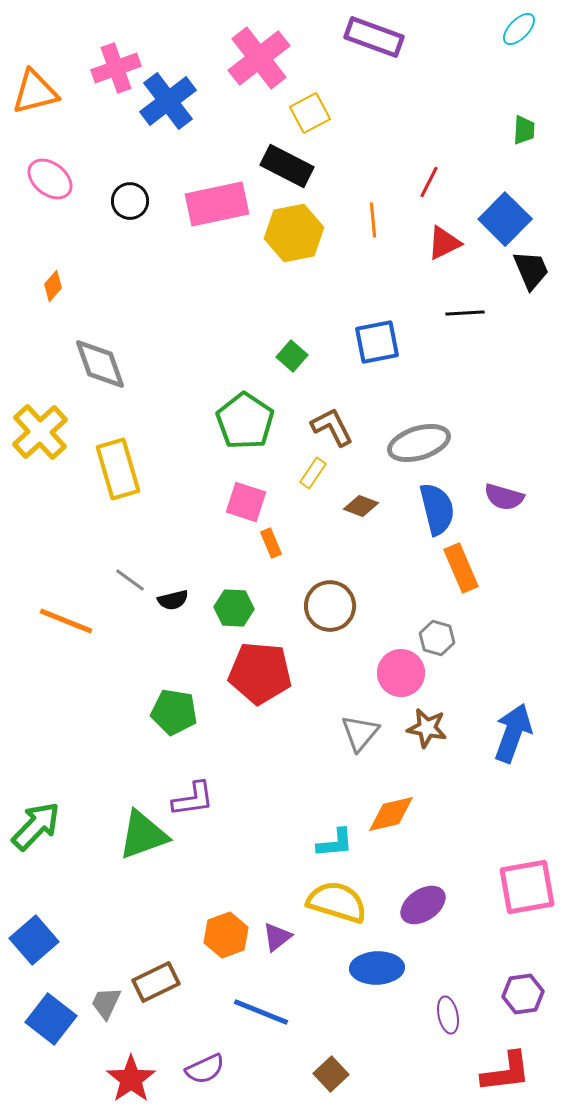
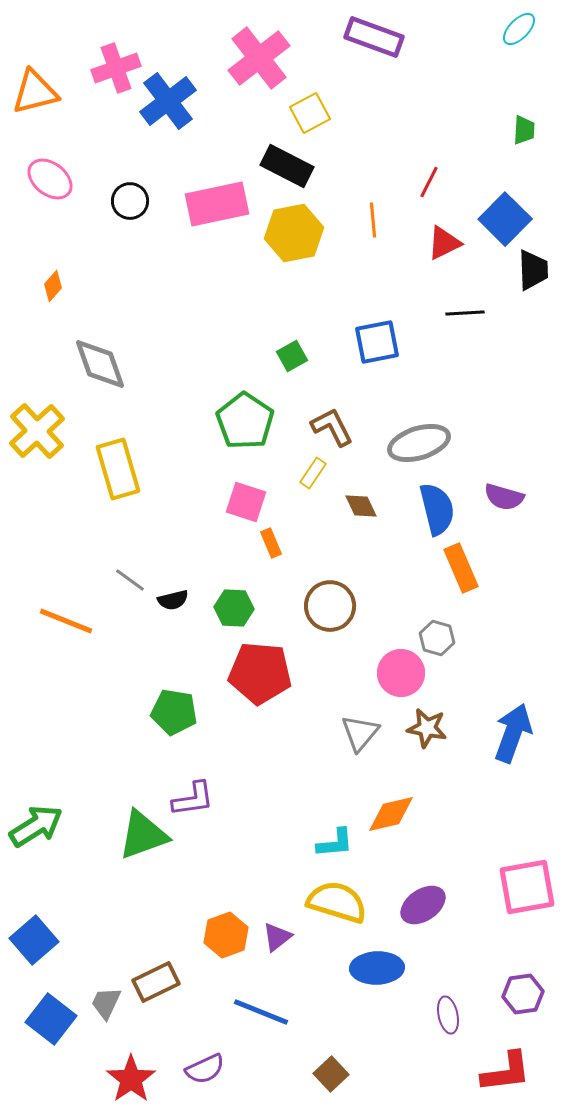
black trapezoid at (531, 270): moved 2 px right; rotated 21 degrees clockwise
green square at (292, 356): rotated 20 degrees clockwise
yellow cross at (40, 432): moved 3 px left, 1 px up
brown diamond at (361, 506): rotated 44 degrees clockwise
green arrow at (36, 826): rotated 14 degrees clockwise
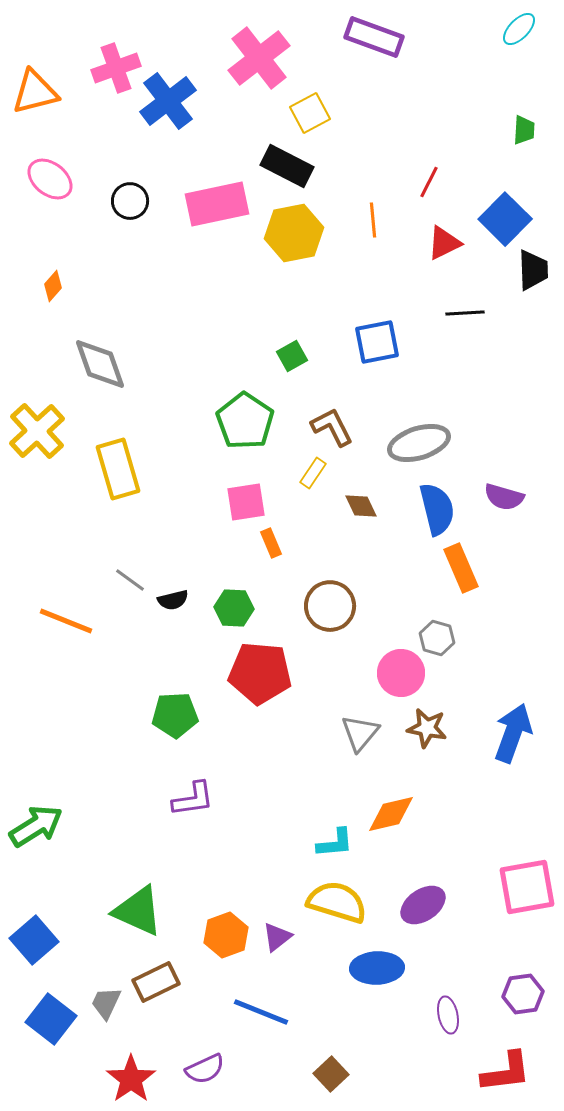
pink square at (246, 502): rotated 27 degrees counterclockwise
green pentagon at (174, 712): moved 1 px right, 3 px down; rotated 12 degrees counterclockwise
green triangle at (143, 835): moved 5 px left, 76 px down; rotated 44 degrees clockwise
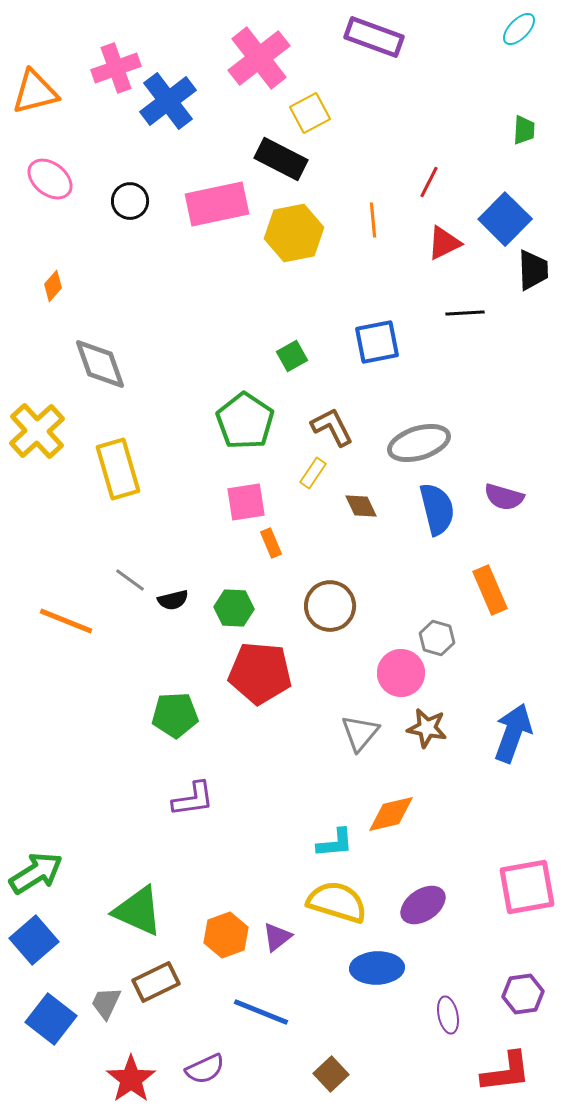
black rectangle at (287, 166): moved 6 px left, 7 px up
orange rectangle at (461, 568): moved 29 px right, 22 px down
green arrow at (36, 826): moved 47 px down
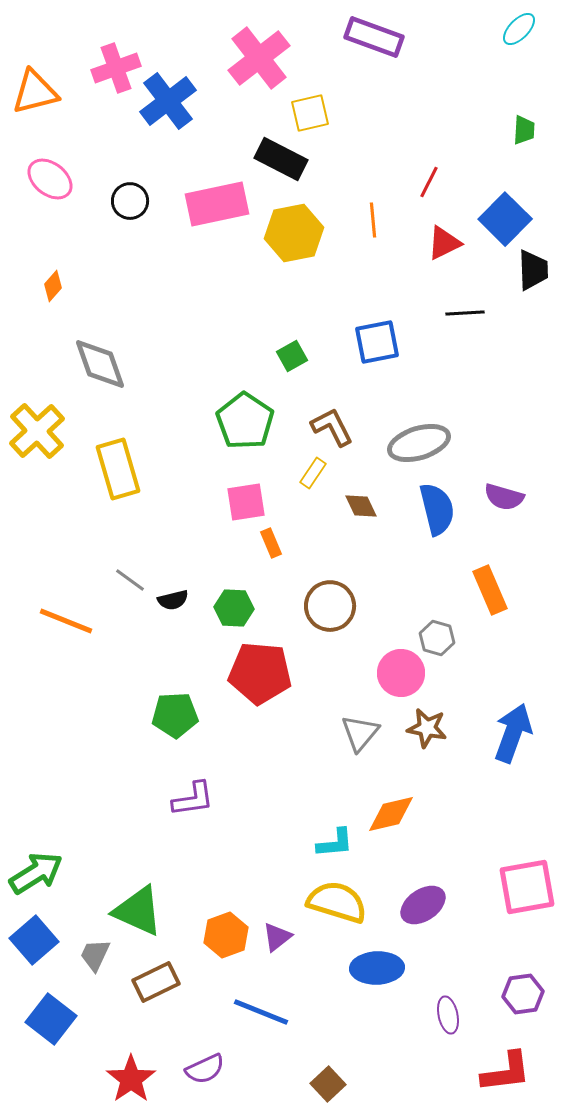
yellow square at (310, 113): rotated 15 degrees clockwise
gray trapezoid at (106, 1003): moved 11 px left, 48 px up
brown square at (331, 1074): moved 3 px left, 10 px down
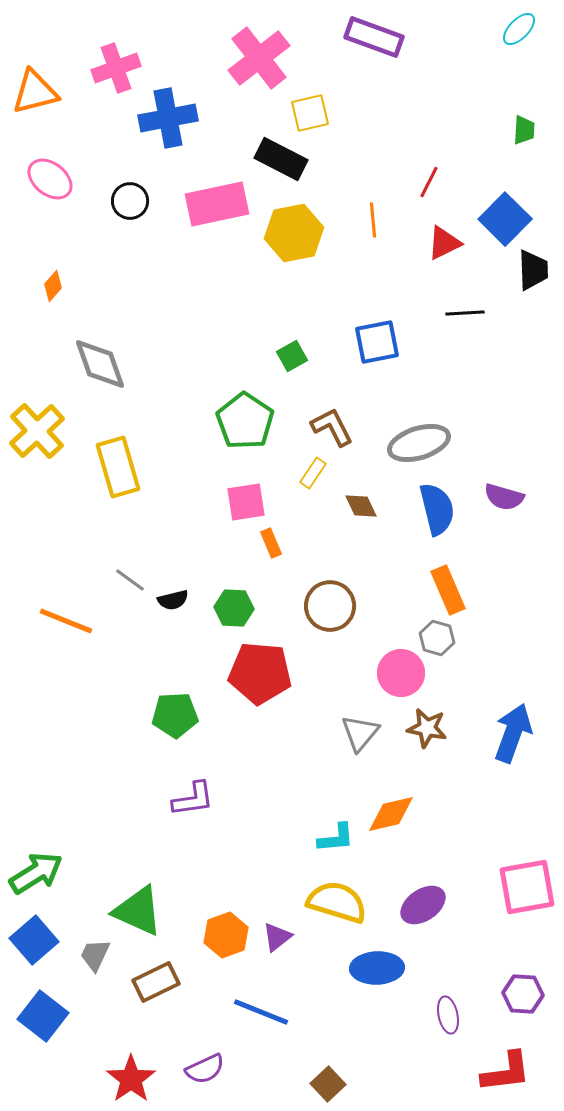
blue cross at (168, 101): moved 17 px down; rotated 26 degrees clockwise
yellow rectangle at (118, 469): moved 2 px up
orange rectangle at (490, 590): moved 42 px left
cyan L-shape at (335, 843): moved 1 px right, 5 px up
purple hexagon at (523, 994): rotated 12 degrees clockwise
blue square at (51, 1019): moved 8 px left, 3 px up
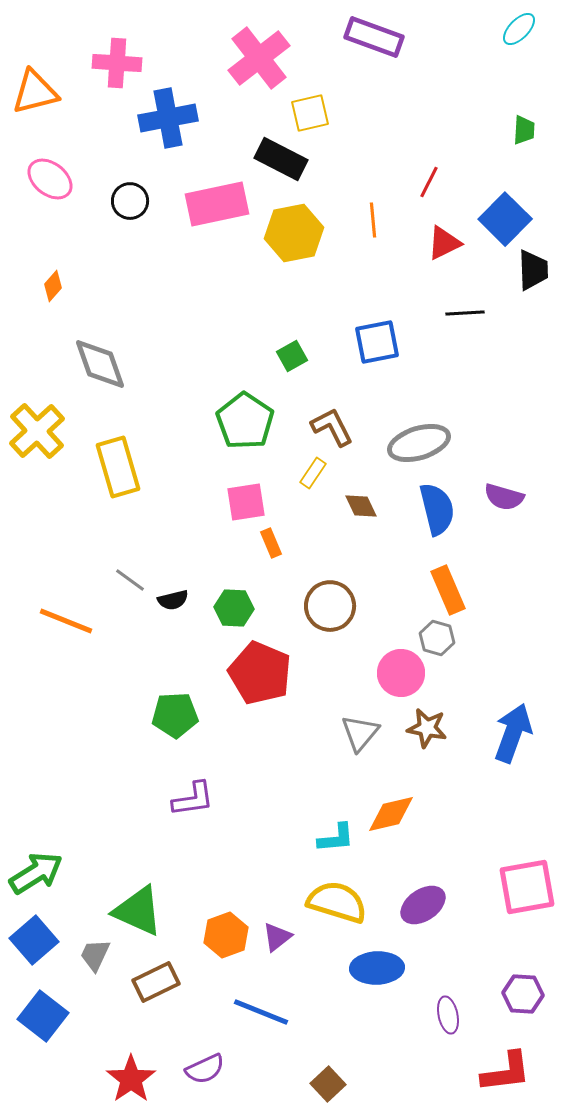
pink cross at (116, 68): moved 1 px right, 5 px up; rotated 24 degrees clockwise
red pentagon at (260, 673): rotated 18 degrees clockwise
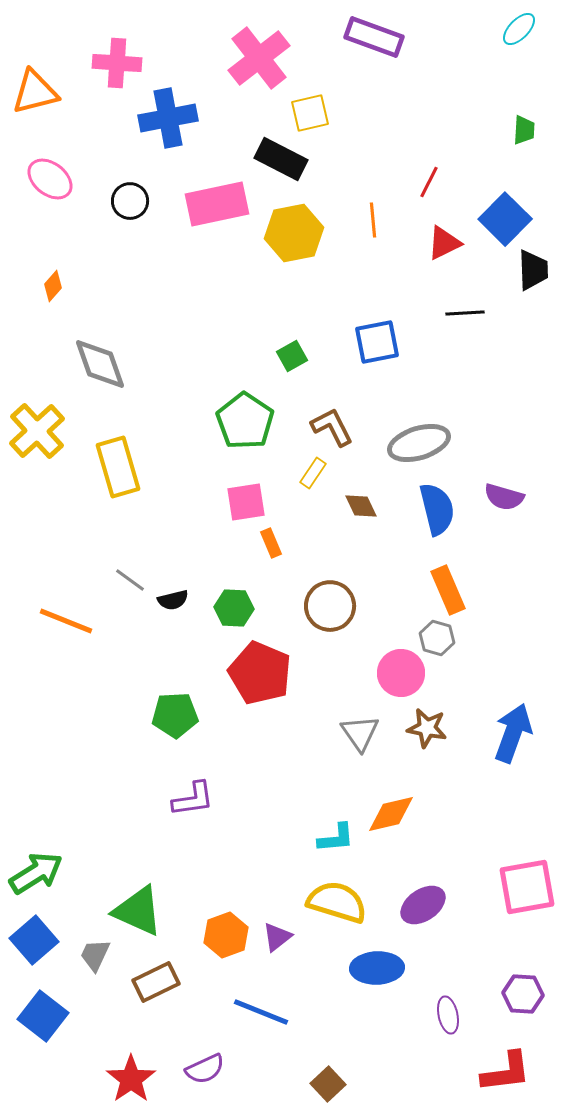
gray triangle at (360, 733): rotated 15 degrees counterclockwise
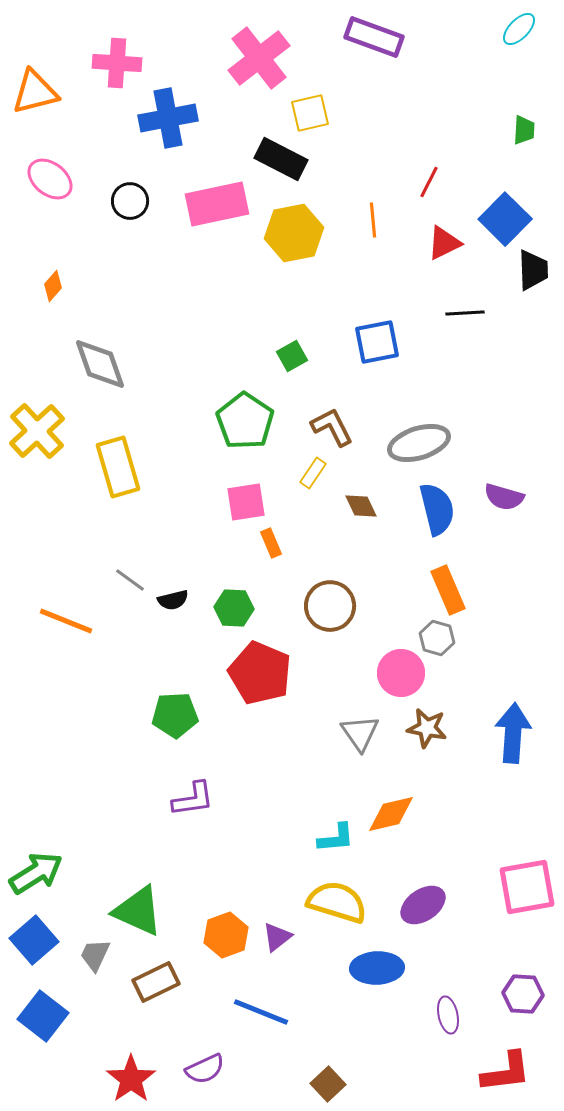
blue arrow at (513, 733): rotated 16 degrees counterclockwise
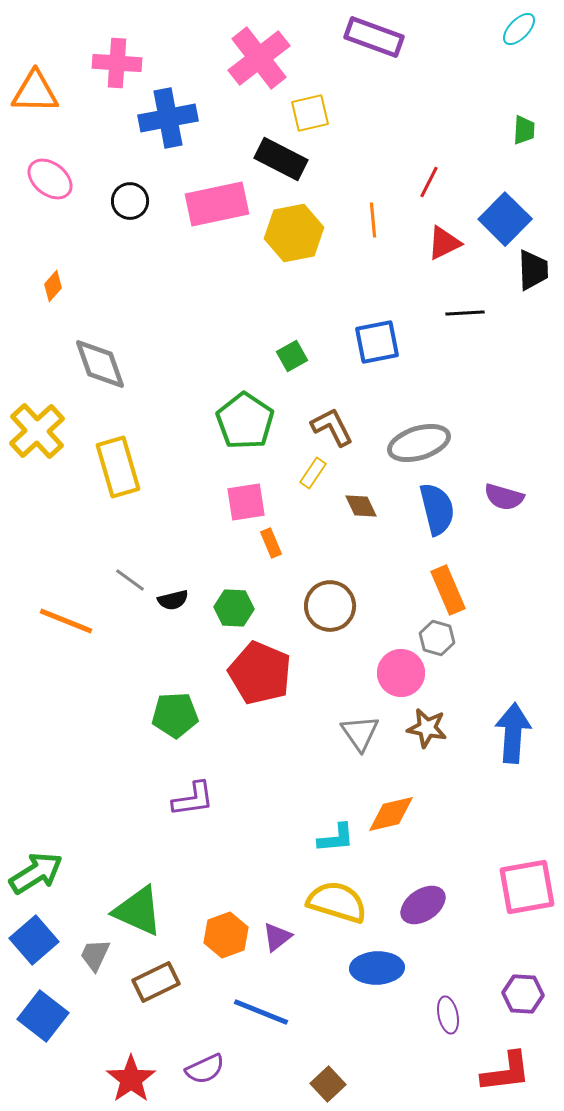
orange triangle at (35, 92): rotated 15 degrees clockwise
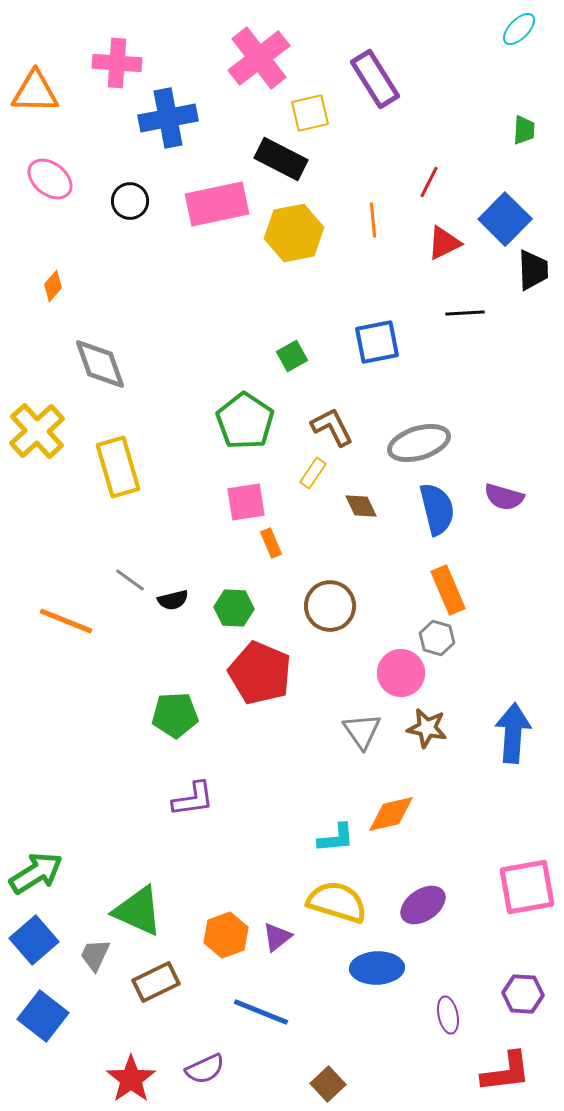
purple rectangle at (374, 37): moved 1 px right, 42 px down; rotated 38 degrees clockwise
gray triangle at (360, 733): moved 2 px right, 2 px up
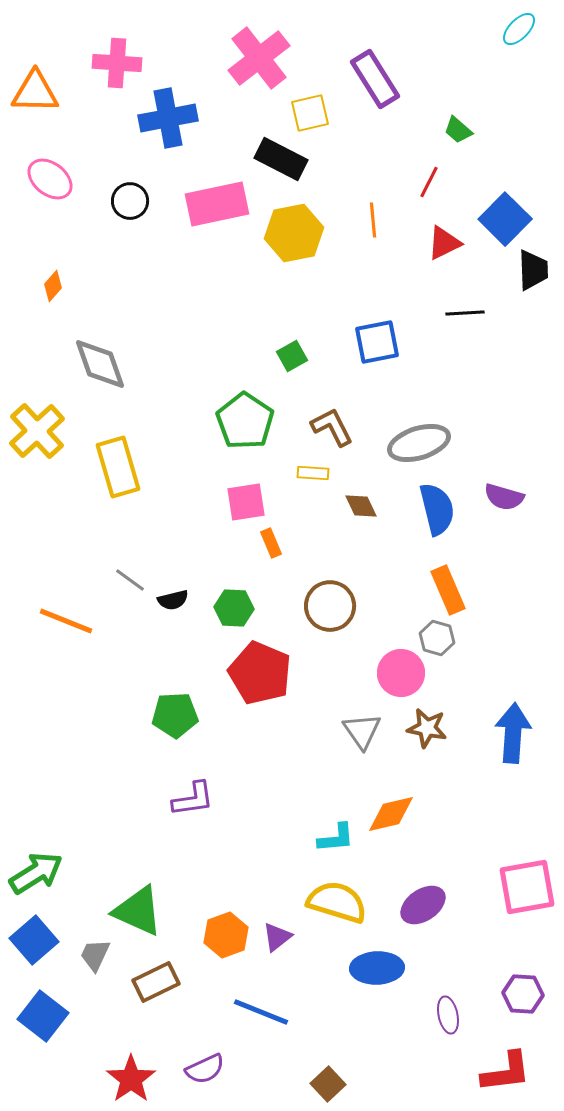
green trapezoid at (524, 130): moved 66 px left; rotated 128 degrees clockwise
yellow rectangle at (313, 473): rotated 60 degrees clockwise
